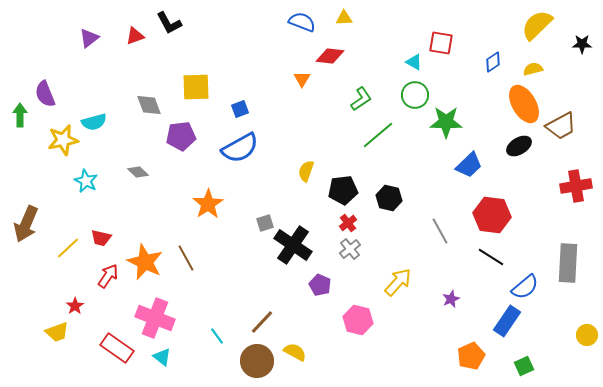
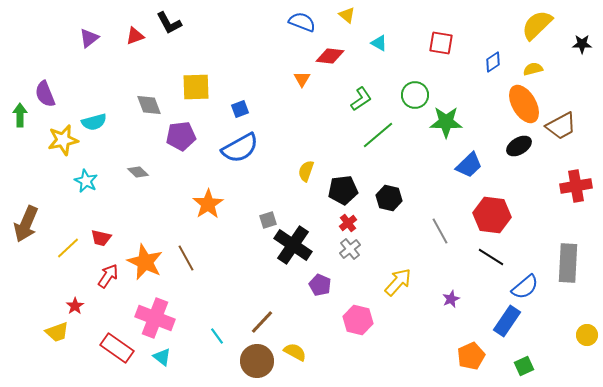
yellow triangle at (344, 18): moved 3 px right, 3 px up; rotated 42 degrees clockwise
cyan triangle at (414, 62): moved 35 px left, 19 px up
gray square at (265, 223): moved 3 px right, 3 px up
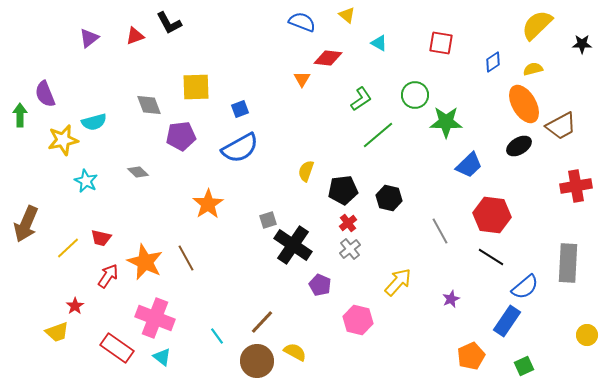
red diamond at (330, 56): moved 2 px left, 2 px down
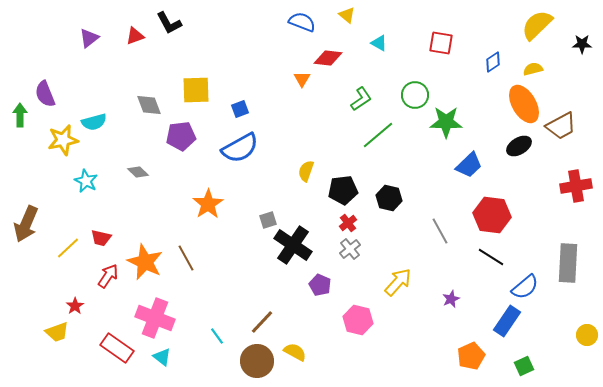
yellow square at (196, 87): moved 3 px down
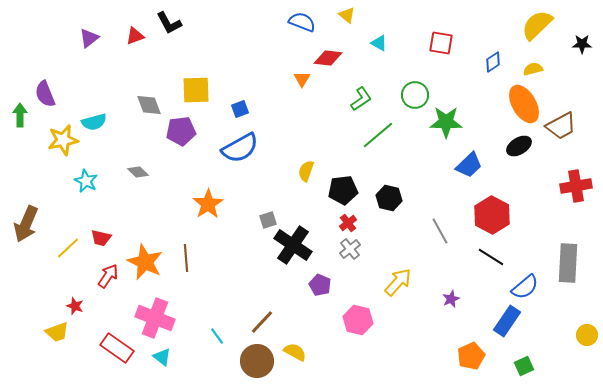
purple pentagon at (181, 136): moved 5 px up
red hexagon at (492, 215): rotated 21 degrees clockwise
brown line at (186, 258): rotated 24 degrees clockwise
red star at (75, 306): rotated 18 degrees counterclockwise
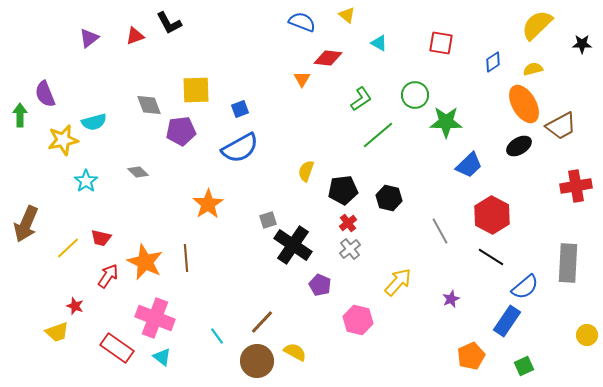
cyan star at (86, 181): rotated 10 degrees clockwise
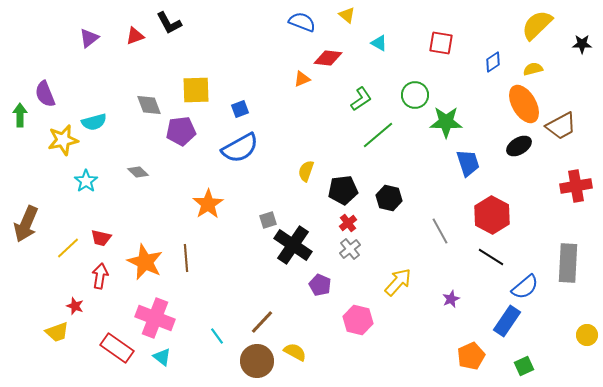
orange triangle at (302, 79): rotated 36 degrees clockwise
blue trapezoid at (469, 165): moved 1 px left, 2 px up; rotated 64 degrees counterclockwise
red arrow at (108, 276): moved 8 px left; rotated 25 degrees counterclockwise
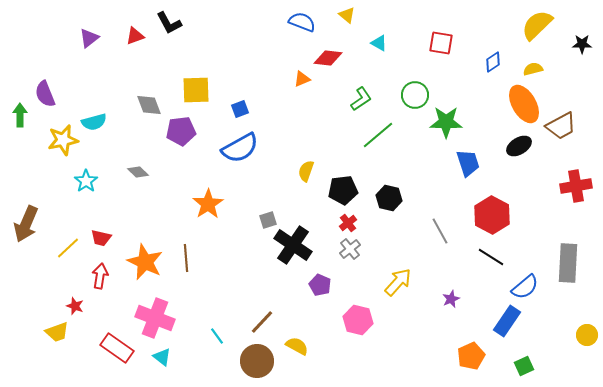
yellow semicircle at (295, 352): moved 2 px right, 6 px up
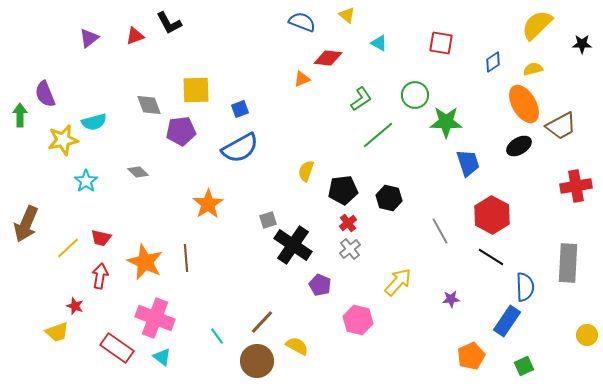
blue semicircle at (525, 287): rotated 52 degrees counterclockwise
purple star at (451, 299): rotated 18 degrees clockwise
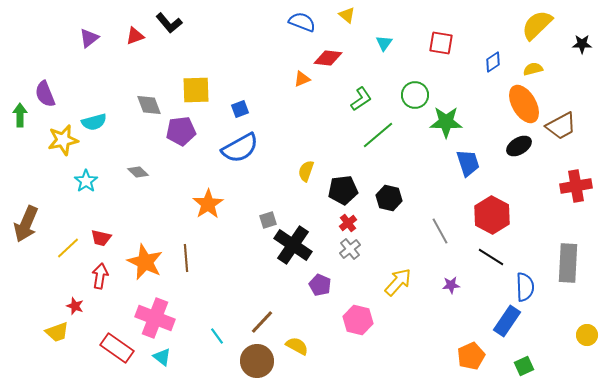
black L-shape at (169, 23): rotated 12 degrees counterclockwise
cyan triangle at (379, 43): moved 5 px right; rotated 36 degrees clockwise
purple star at (451, 299): moved 14 px up
